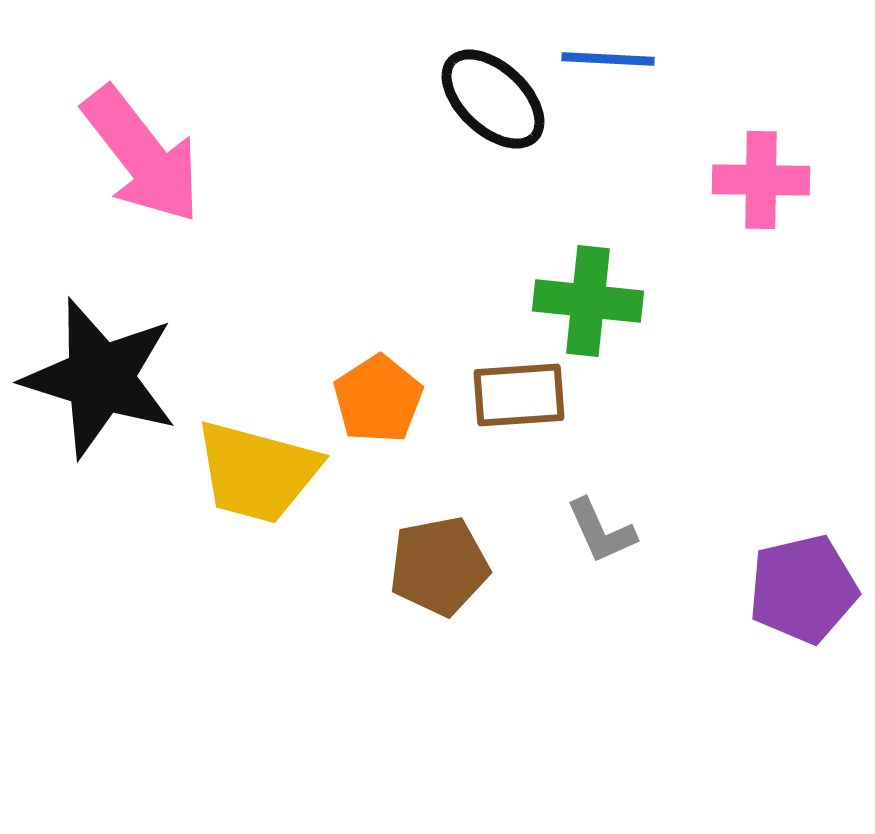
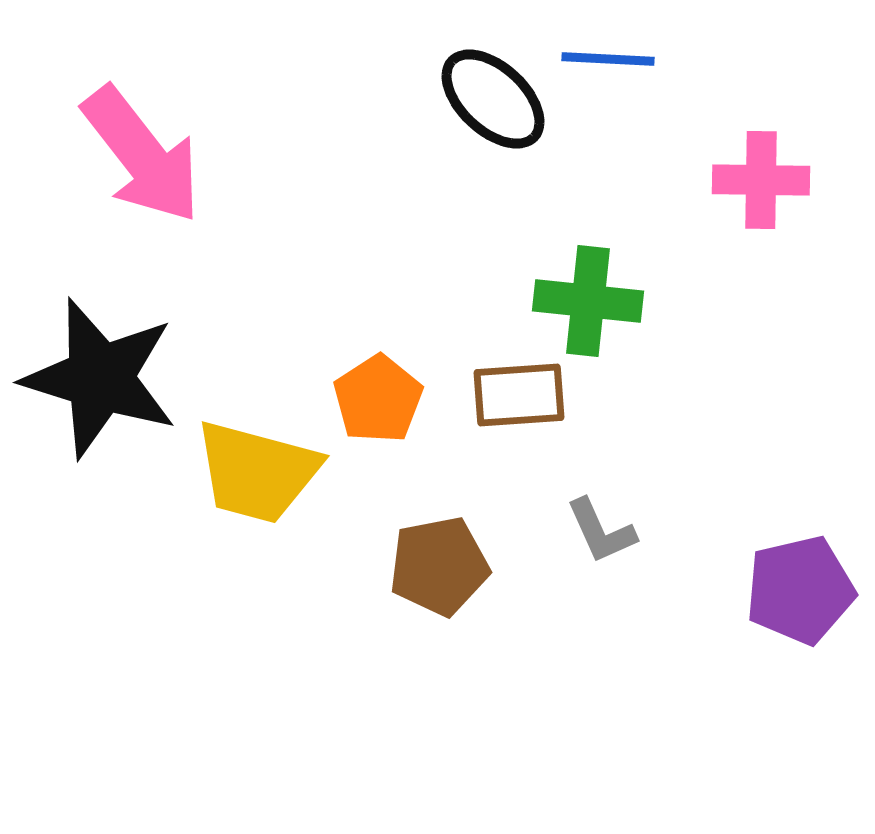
purple pentagon: moved 3 px left, 1 px down
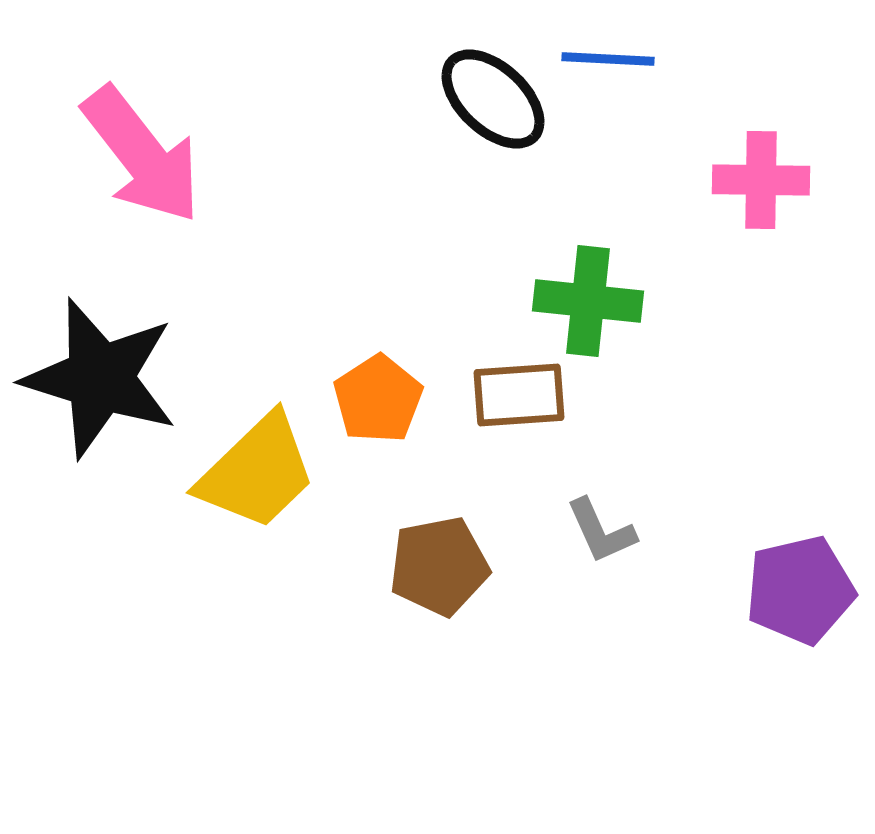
yellow trapezoid: rotated 59 degrees counterclockwise
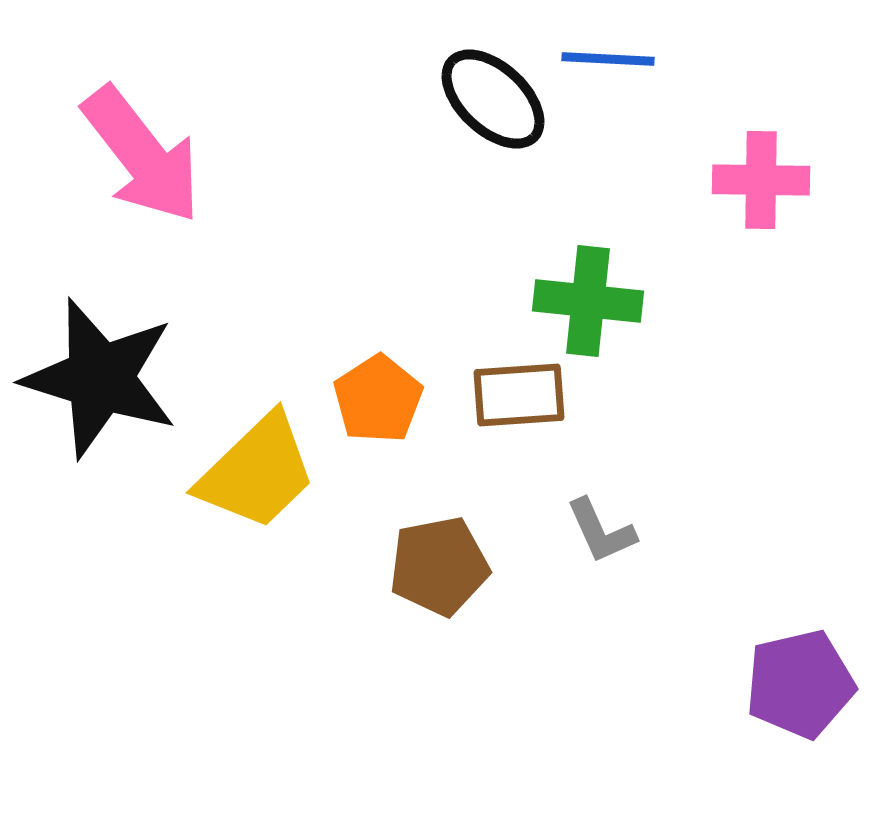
purple pentagon: moved 94 px down
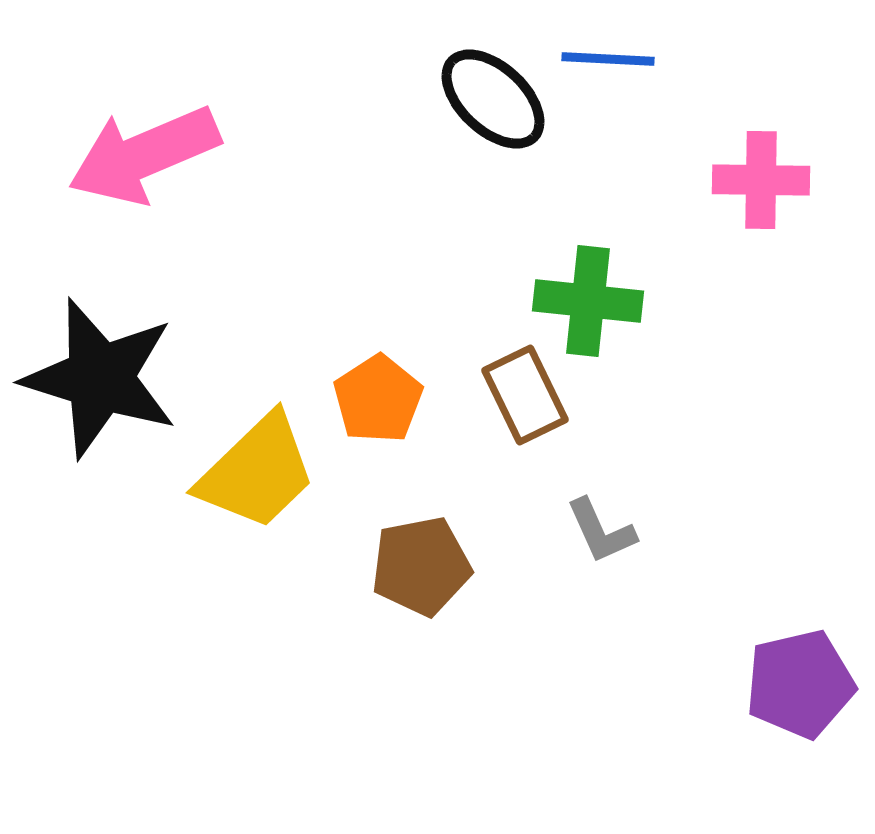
pink arrow: moved 2 px right; rotated 105 degrees clockwise
brown rectangle: moved 6 px right; rotated 68 degrees clockwise
brown pentagon: moved 18 px left
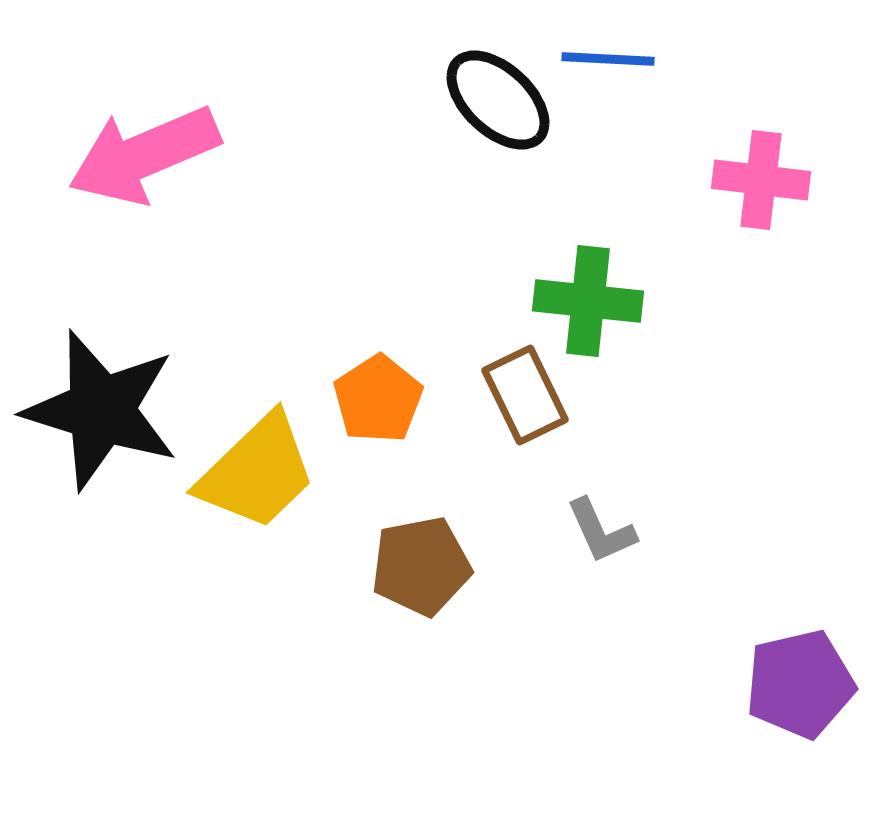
black ellipse: moved 5 px right, 1 px down
pink cross: rotated 6 degrees clockwise
black star: moved 1 px right, 32 px down
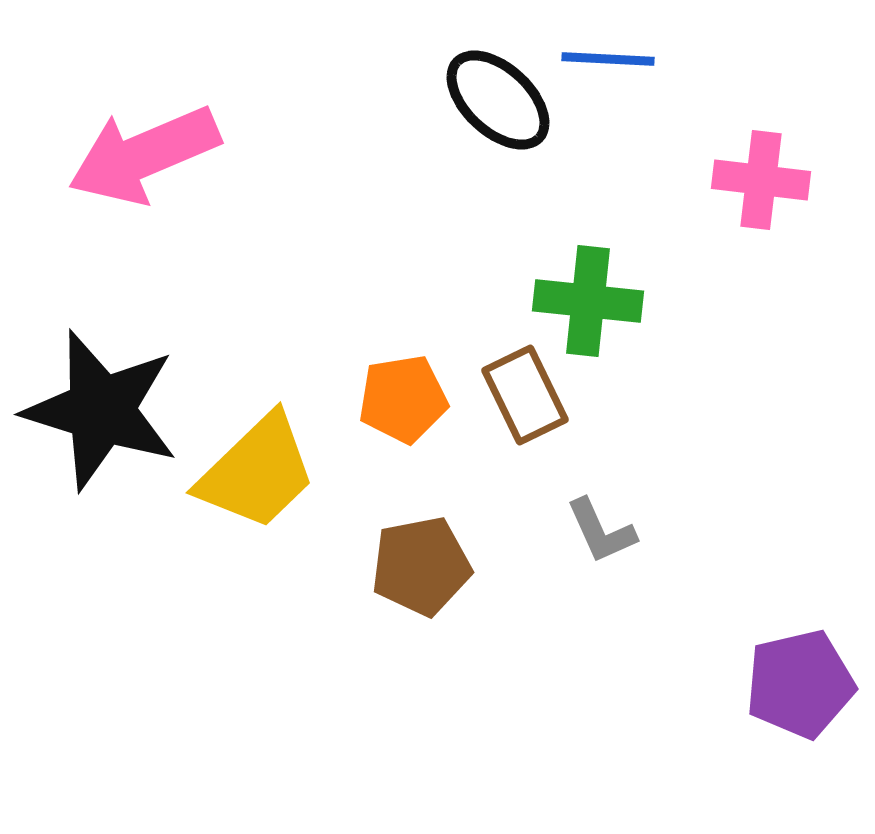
orange pentagon: moved 25 px right; rotated 24 degrees clockwise
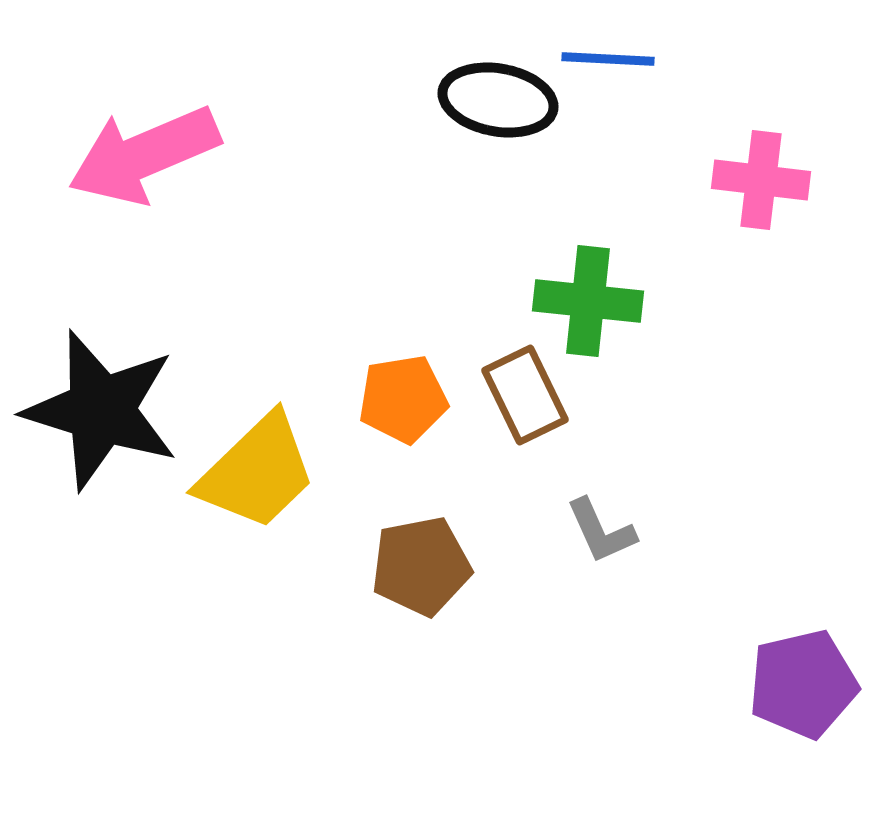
black ellipse: rotated 33 degrees counterclockwise
purple pentagon: moved 3 px right
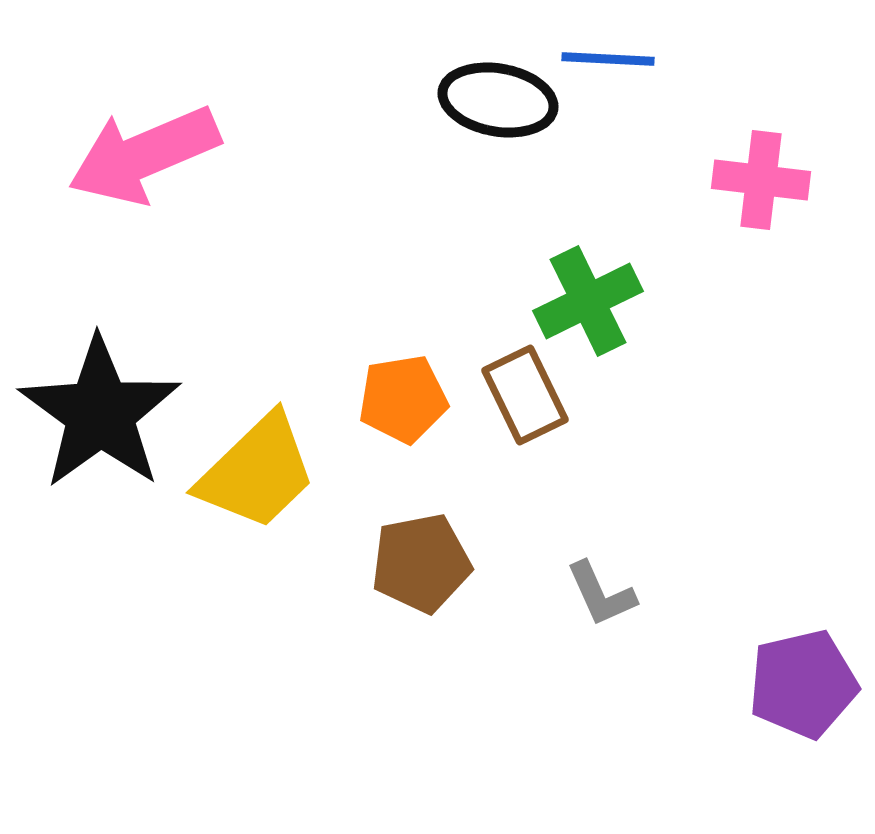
green cross: rotated 32 degrees counterclockwise
black star: moved 1 px left, 3 px down; rotated 19 degrees clockwise
gray L-shape: moved 63 px down
brown pentagon: moved 3 px up
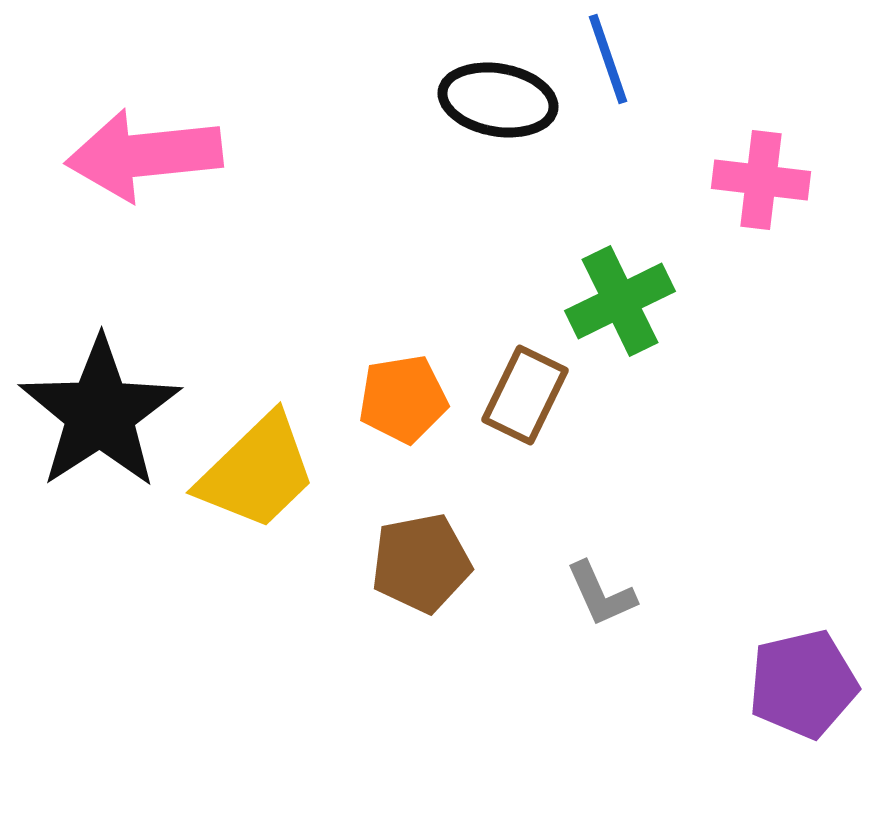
blue line: rotated 68 degrees clockwise
pink arrow: rotated 17 degrees clockwise
green cross: moved 32 px right
brown rectangle: rotated 52 degrees clockwise
black star: rotated 3 degrees clockwise
